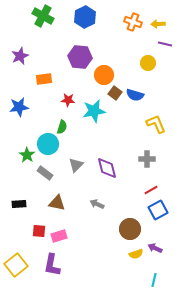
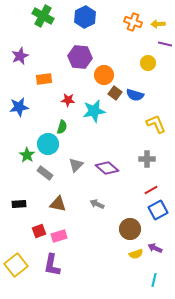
purple diamond: rotated 35 degrees counterclockwise
brown triangle: moved 1 px right, 1 px down
red square: rotated 24 degrees counterclockwise
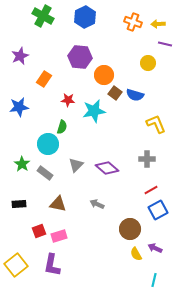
orange rectangle: rotated 49 degrees counterclockwise
green star: moved 5 px left, 9 px down
yellow semicircle: rotated 80 degrees clockwise
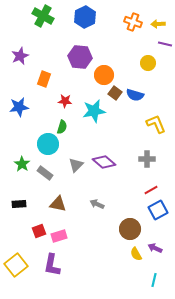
orange rectangle: rotated 14 degrees counterclockwise
red star: moved 3 px left, 1 px down
purple diamond: moved 3 px left, 6 px up
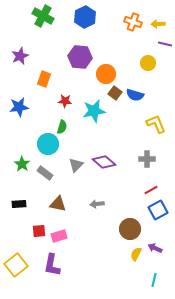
orange circle: moved 2 px right, 1 px up
gray arrow: rotated 32 degrees counterclockwise
red square: rotated 16 degrees clockwise
yellow semicircle: rotated 56 degrees clockwise
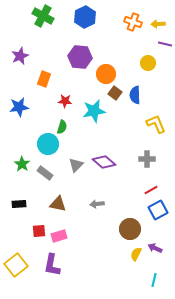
blue semicircle: rotated 72 degrees clockwise
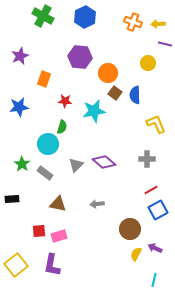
orange circle: moved 2 px right, 1 px up
black rectangle: moved 7 px left, 5 px up
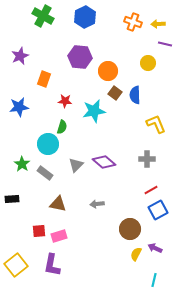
orange circle: moved 2 px up
